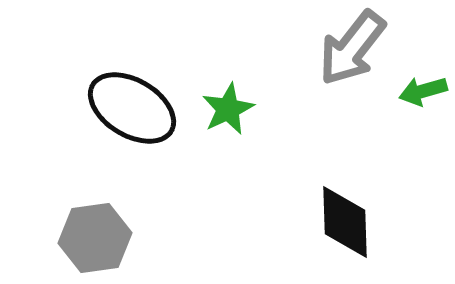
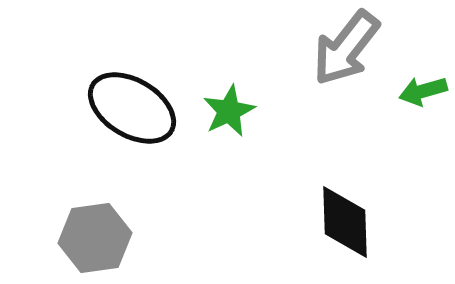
gray arrow: moved 6 px left
green star: moved 1 px right, 2 px down
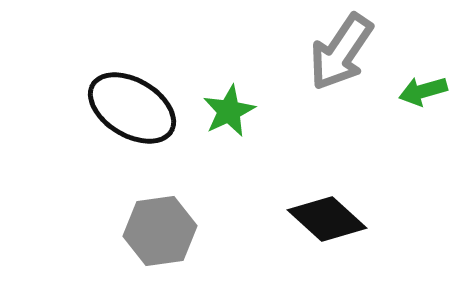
gray arrow: moved 5 px left, 4 px down; rotated 4 degrees counterclockwise
black diamond: moved 18 px left, 3 px up; rotated 46 degrees counterclockwise
gray hexagon: moved 65 px right, 7 px up
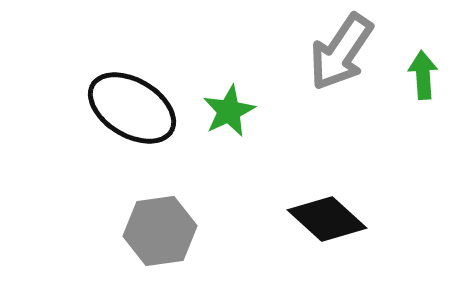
green arrow: moved 16 px up; rotated 102 degrees clockwise
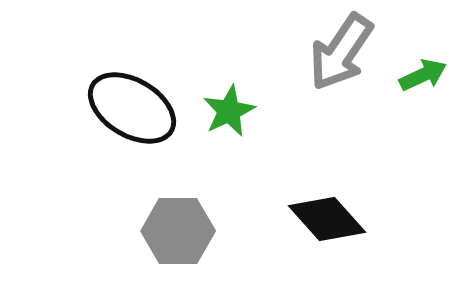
green arrow: rotated 69 degrees clockwise
black diamond: rotated 6 degrees clockwise
gray hexagon: moved 18 px right; rotated 8 degrees clockwise
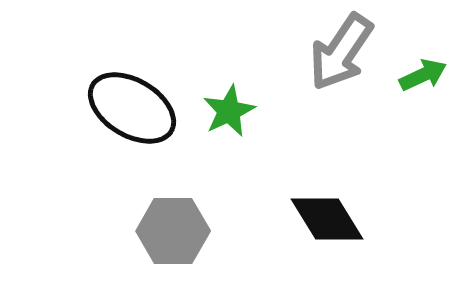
black diamond: rotated 10 degrees clockwise
gray hexagon: moved 5 px left
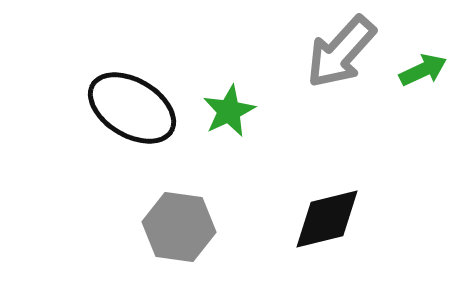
gray arrow: rotated 8 degrees clockwise
green arrow: moved 5 px up
black diamond: rotated 72 degrees counterclockwise
gray hexagon: moved 6 px right, 4 px up; rotated 8 degrees clockwise
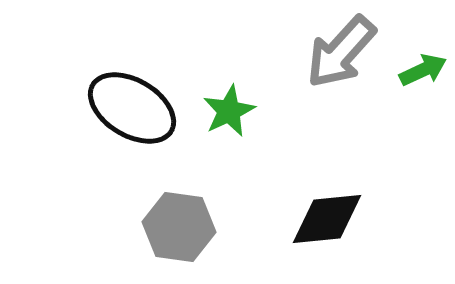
black diamond: rotated 8 degrees clockwise
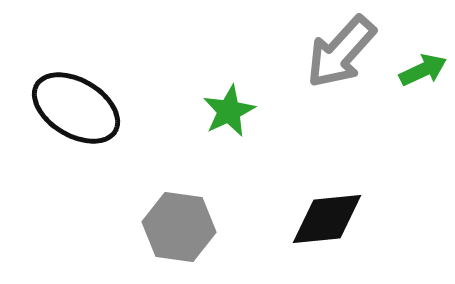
black ellipse: moved 56 px left
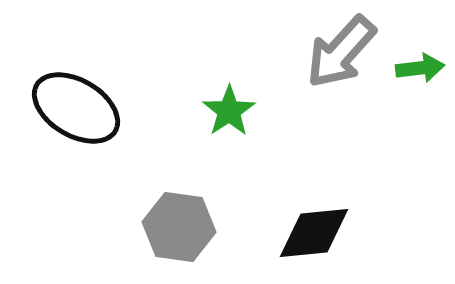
green arrow: moved 3 px left, 2 px up; rotated 18 degrees clockwise
green star: rotated 8 degrees counterclockwise
black diamond: moved 13 px left, 14 px down
